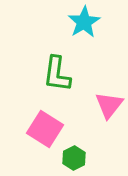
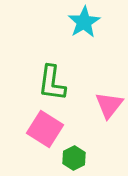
green L-shape: moved 5 px left, 9 px down
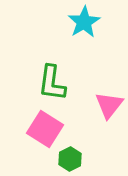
green hexagon: moved 4 px left, 1 px down
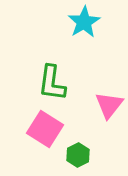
green hexagon: moved 8 px right, 4 px up
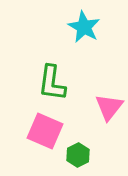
cyan star: moved 5 px down; rotated 12 degrees counterclockwise
pink triangle: moved 2 px down
pink square: moved 2 px down; rotated 9 degrees counterclockwise
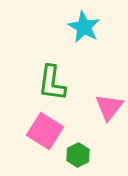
pink square: rotated 9 degrees clockwise
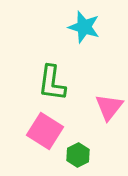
cyan star: rotated 12 degrees counterclockwise
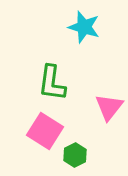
green hexagon: moved 3 px left
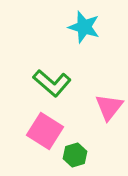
green L-shape: rotated 57 degrees counterclockwise
green hexagon: rotated 10 degrees clockwise
